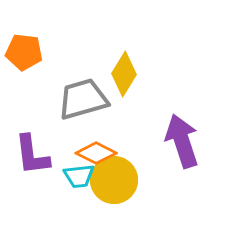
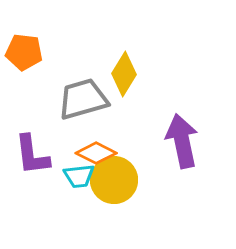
purple arrow: rotated 6 degrees clockwise
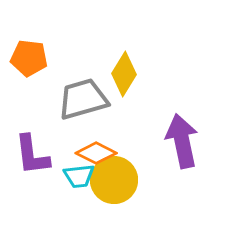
orange pentagon: moved 5 px right, 6 px down
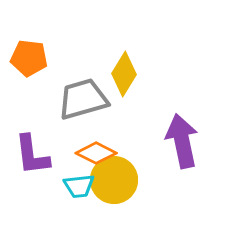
cyan trapezoid: moved 10 px down
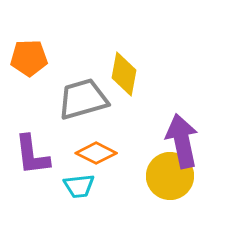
orange pentagon: rotated 9 degrees counterclockwise
yellow diamond: rotated 21 degrees counterclockwise
yellow circle: moved 56 px right, 4 px up
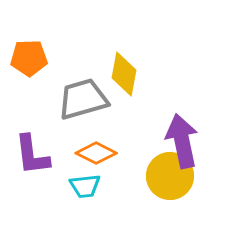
cyan trapezoid: moved 6 px right
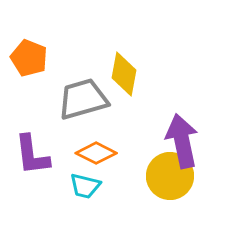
orange pentagon: rotated 24 degrees clockwise
cyan trapezoid: rotated 20 degrees clockwise
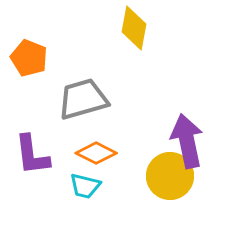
yellow diamond: moved 10 px right, 46 px up
purple arrow: moved 5 px right
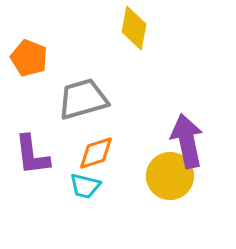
orange diamond: rotated 45 degrees counterclockwise
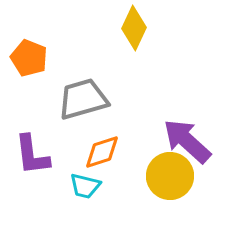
yellow diamond: rotated 15 degrees clockwise
purple arrow: rotated 36 degrees counterclockwise
orange diamond: moved 6 px right, 1 px up
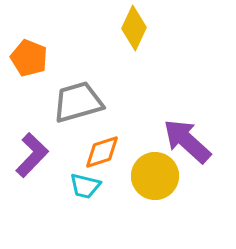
gray trapezoid: moved 5 px left, 3 px down
purple L-shape: rotated 129 degrees counterclockwise
yellow circle: moved 15 px left
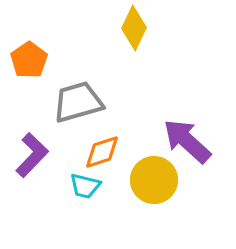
orange pentagon: moved 2 px down; rotated 15 degrees clockwise
yellow circle: moved 1 px left, 4 px down
